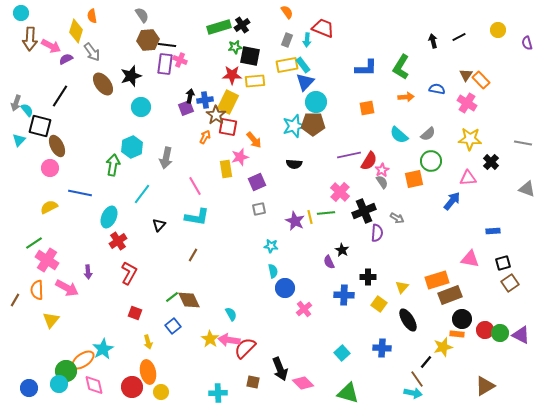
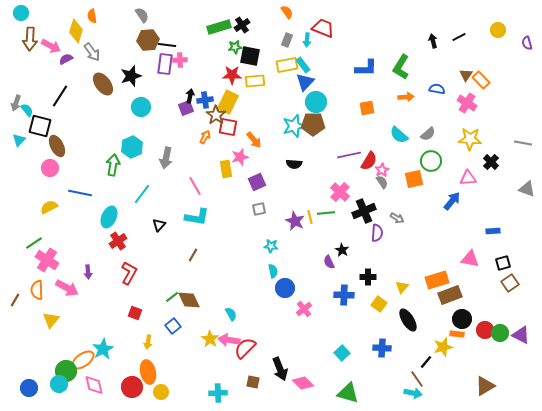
pink cross at (180, 60): rotated 24 degrees counterclockwise
yellow arrow at (148, 342): rotated 24 degrees clockwise
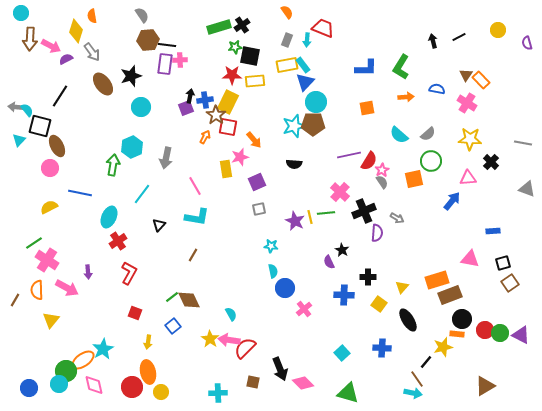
gray arrow at (16, 103): moved 4 px down; rotated 77 degrees clockwise
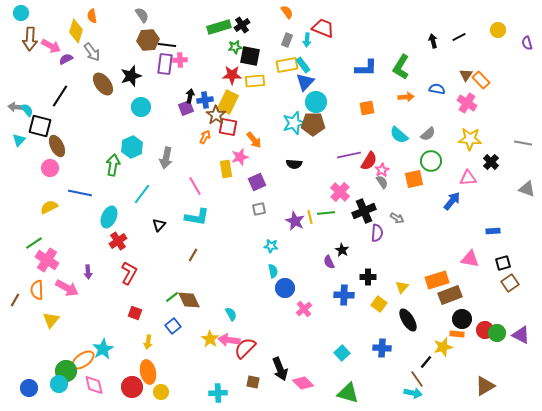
cyan star at (294, 126): moved 3 px up
green circle at (500, 333): moved 3 px left
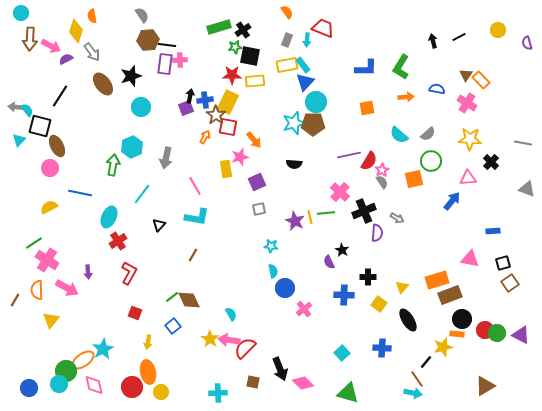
black cross at (242, 25): moved 1 px right, 5 px down
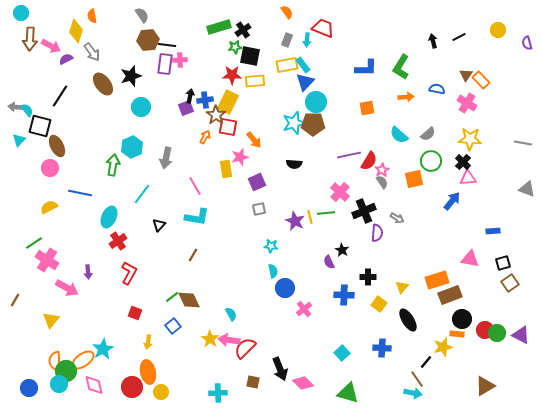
black cross at (491, 162): moved 28 px left
orange semicircle at (37, 290): moved 18 px right, 71 px down
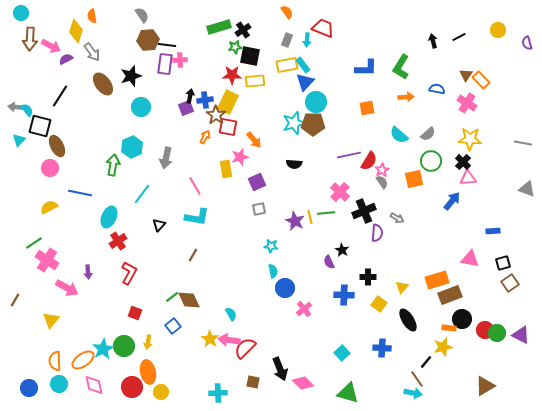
orange rectangle at (457, 334): moved 8 px left, 6 px up
green circle at (66, 371): moved 58 px right, 25 px up
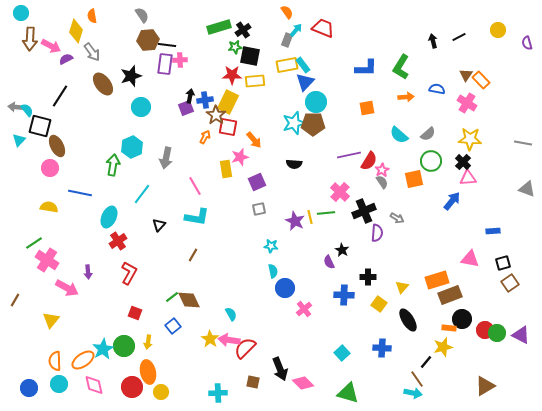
cyan arrow at (307, 40): moved 11 px left, 10 px up; rotated 144 degrees counterclockwise
yellow semicircle at (49, 207): rotated 36 degrees clockwise
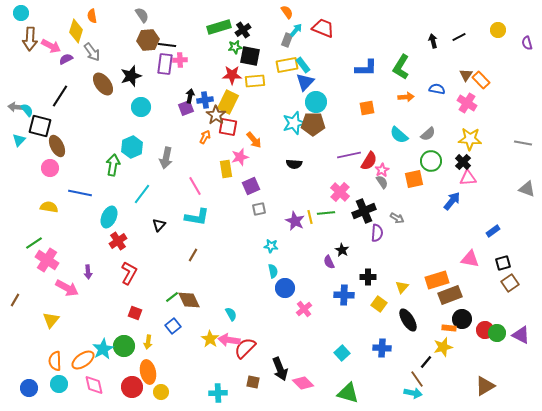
purple square at (257, 182): moved 6 px left, 4 px down
blue rectangle at (493, 231): rotated 32 degrees counterclockwise
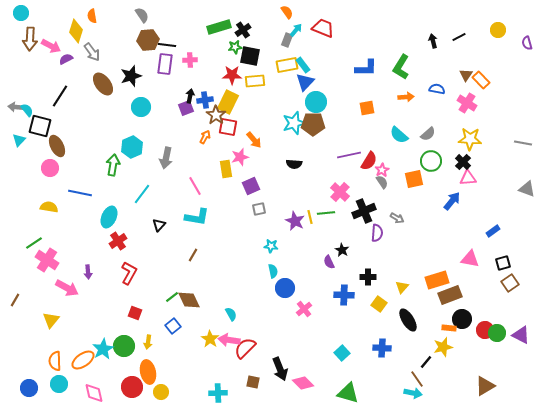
pink cross at (180, 60): moved 10 px right
pink diamond at (94, 385): moved 8 px down
